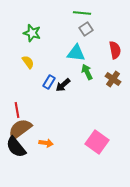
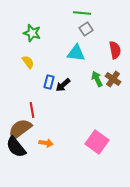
green arrow: moved 10 px right, 7 px down
blue rectangle: rotated 16 degrees counterclockwise
red line: moved 15 px right
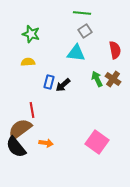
gray square: moved 1 px left, 2 px down
green star: moved 1 px left, 1 px down
yellow semicircle: rotated 56 degrees counterclockwise
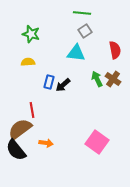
black semicircle: moved 3 px down
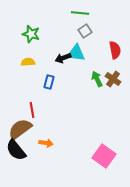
green line: moved 2 px left
black arrow: moved 27 px up; rotated 21 degrees clockwise
pink square: moved 7 px right, 14 px down
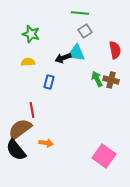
brown cross: moved 2 px left, 1 px down; rotated 21 degrees counterclockwise
